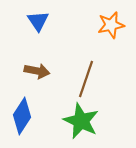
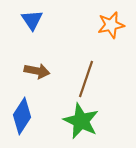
blue triangle: moved 6 px left, 1 px up
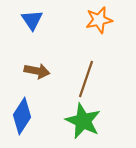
orange star: moved 12 px left, 5 px up
green star: moved 2 px right
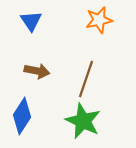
blue triangle: moved 1 px left, 1 px down
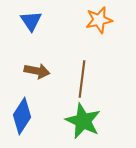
brown line: moved 4 px left; rotated 12 degrees counterclockwise
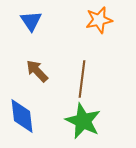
brown arrow: rotated 145 degrees counterclockwise
blue diamond: rotated 39 degrees counterclockwise
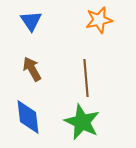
brown arrow: moved 5 px left, 2 px up; rotated 15 degrees clockwise
brown line: moved 4 px right, 1 px up; rotated 12 degrees counterclockwise
blue diamond: moved 6 px right, 1 px down
green star: moved 1 px left, 1 px down
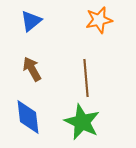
blue triangle: rotated 25 degrees clockwise
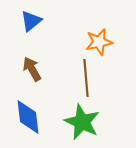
orange star: moved 22 px down
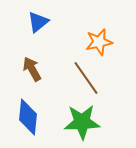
blue triangle: moved 7 px right, 1 px down
brown line: rotated 30 degrees counterclockwise
blue diamond: rotated 12 degrees clockwise
green star: rotated 27 degrees counterclockwise
